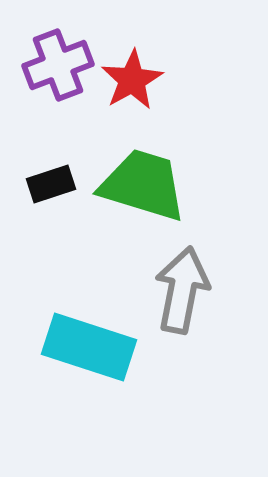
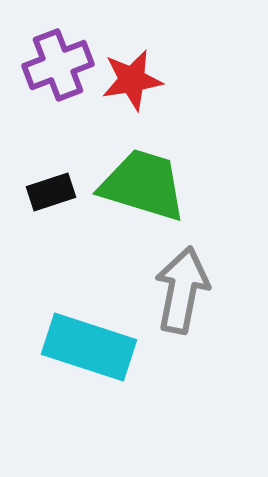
red star: rotated 20 degrees clockwise
black rectangle: moved 8 px down
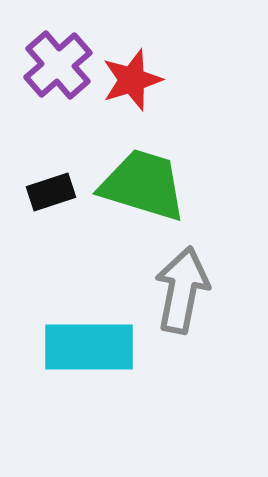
purple cross: rotated 20 degrees counterclockwise
red star: rotated 8 degrees counterclockwise
cyan rectangle: rotated 18 degrees counterclockwise
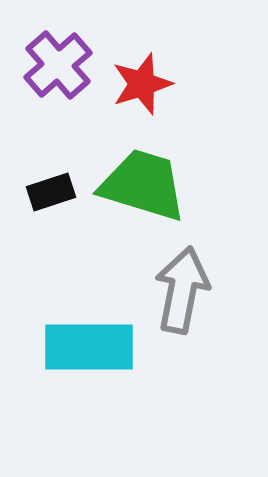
red star: moved 10 px right, 4 px down
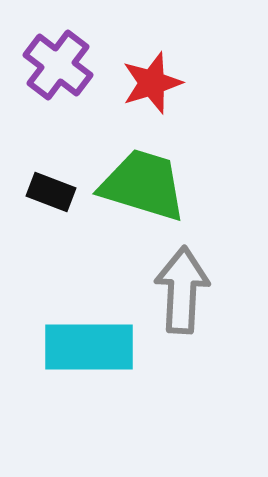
purple cross: rotated 12 degrees counterclockwise
red star: moved 10 px right, 1 px up
black rectangle: rotated 39 degrees clockwise
gray arrow: rotated 8 degrees counterclockwise
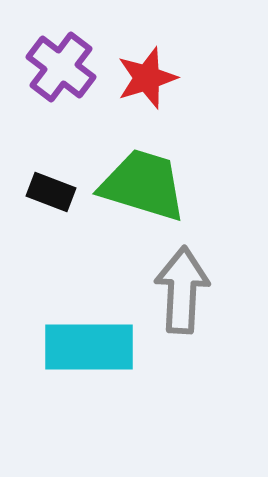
purple cross: moved 3 px right, 2 px down
red star: moved 5 px left, 5 px up
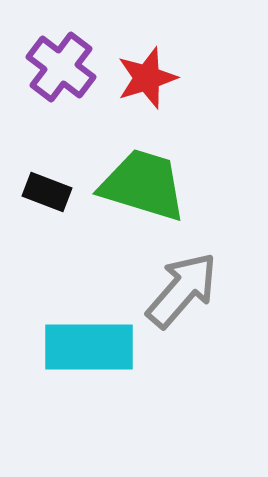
black rectangle: moved 4 px left
gray arrow: rotated 38 degrees clockwise
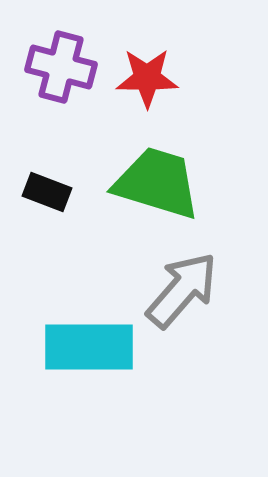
purple cross: rotated 22 degrees counterclockwise
red star: rotated 18 degrees clockwise
green trapezoid: moved 14 px right, 2 px up
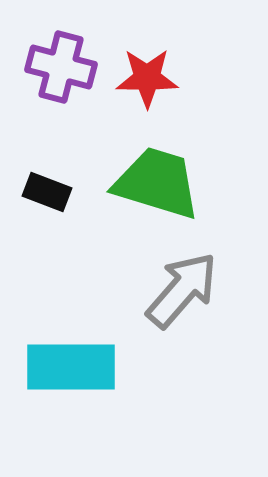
cyan rectangle: moved 18 px left, 20 px down
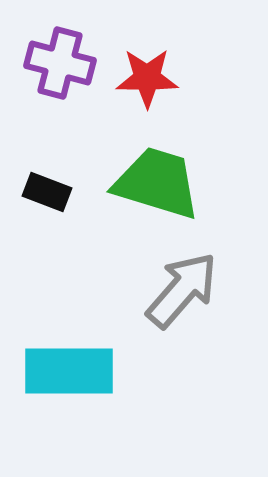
purple cross: moved 1 px left, 4 px up
cyan rectangle: moved 2 px left, 4 px down
